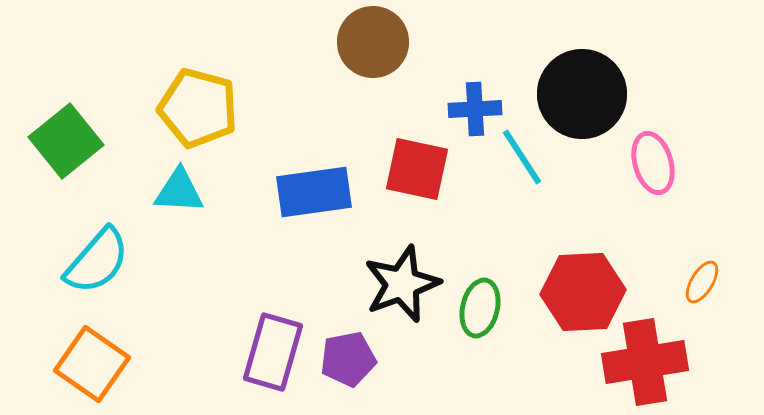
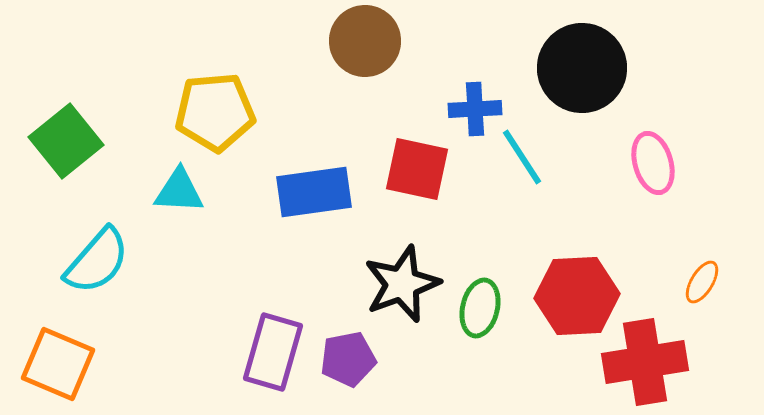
brown circle: moved 8 px left, 1 px up
black circle: moved 26 px up
yellow pentagon: moved 17 px right, 4 px down; rotated 20 degrees counterclockwise
red hexagon: moved 6 px left, 4 px down
orange square: moved 34 px left; rotated 12 degrees counterclockwise
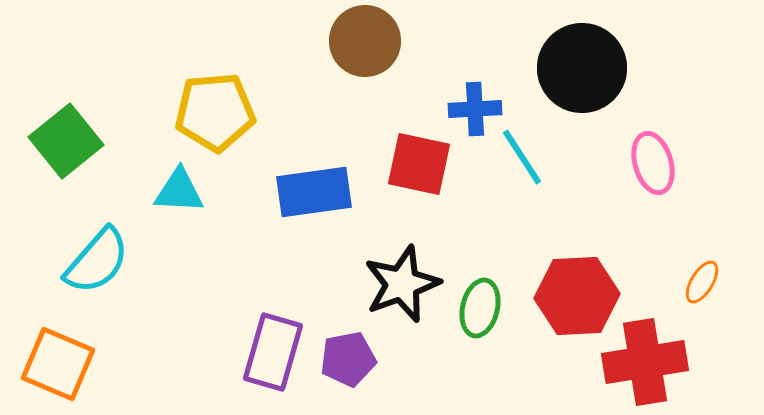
red square: moved 2 px right, 5 px up
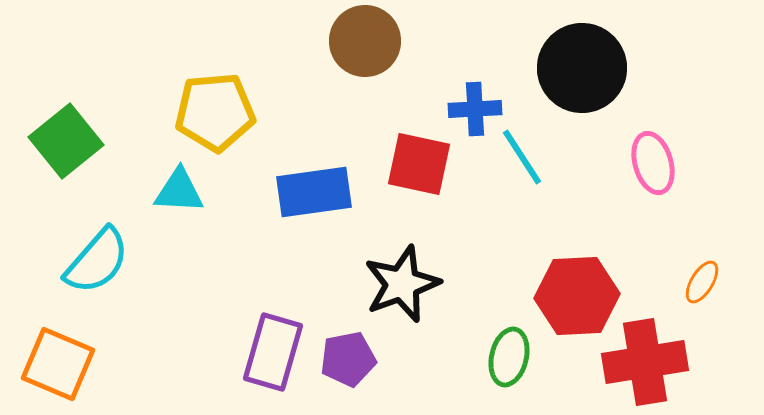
green ellipse: moved 29 px right, 49 px down
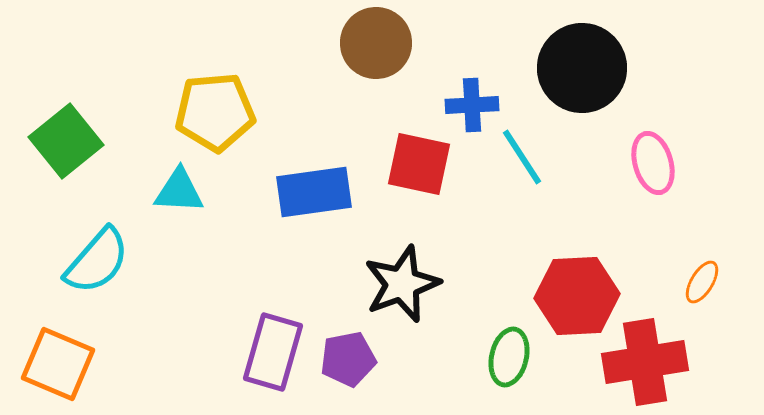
brown circle: moved 11 px right, 2 px down
blue cross: moved 3 px left, 4 px up
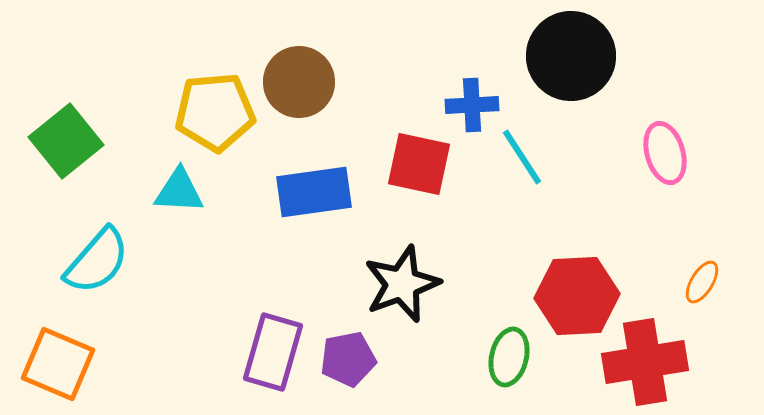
brown circle: moved 77 px left, 39 px down
black circle: moved 11 px left, 12 px up
pink ellipse: moved 12 px right, 10 px up
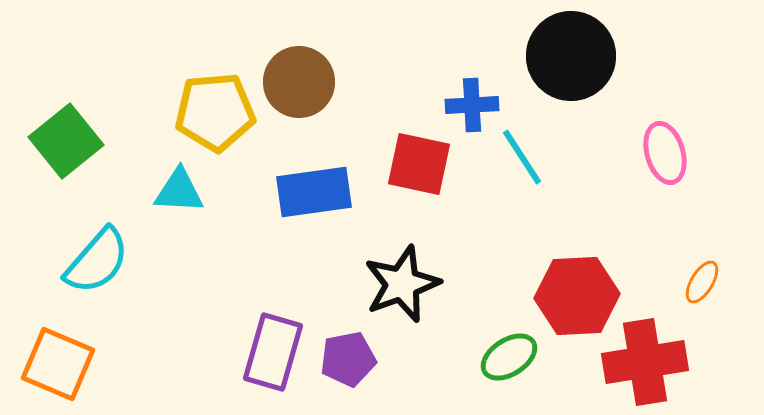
green ellipse: rotated 44 degrees clockwise
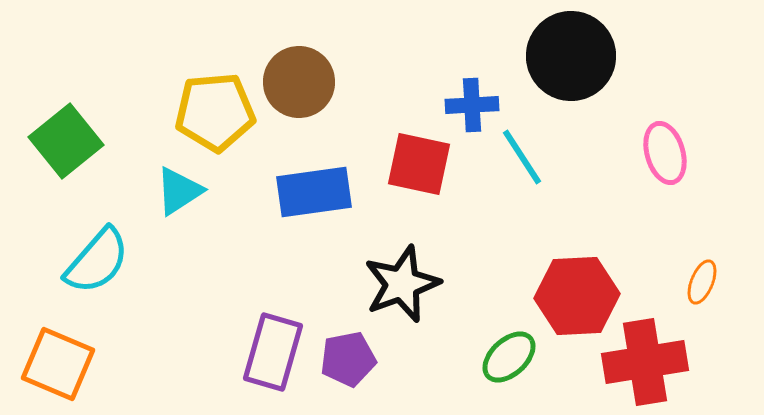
cyan triangle: rotated 36 degrees counterclockwise
orange ellipse: rotated 9 degrees counterclockwise
green ellipse: rotated 10 degrees counterclockwise
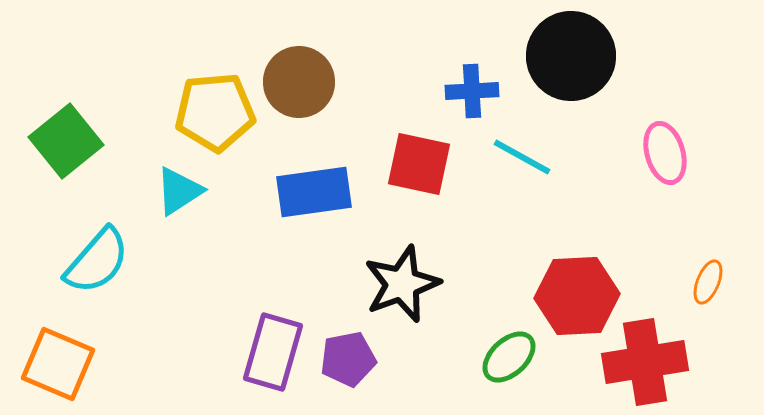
blue cross: moved 14 px up
cyan line: rotated 28 degrees counterclockwise
orange ellipse: moved 6 px right
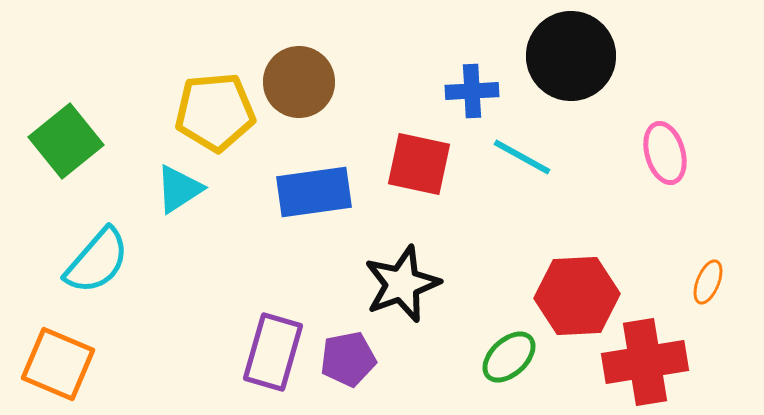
cyan triangle: moved 2 px up
